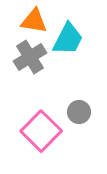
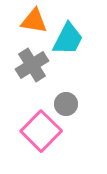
gray cross: moved 2 px right, 8 px down
gray circle: moved 13 px left, 8 px up
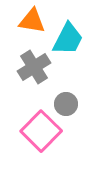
orange triangle: moved 2 px left
gray cross: moved 2 px right, 2 px down
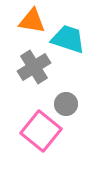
cyan trapezoid: rotated 99 degrees counterclockwise
pink square: rotated 6 degrees counterclockwise
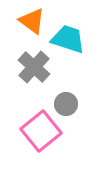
orange triangle: rotated 28 degrees clockwise
gray cross: rotated 16 degrees counterclockwise
pink square: rotated 12 degrees clockwise
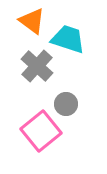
gray cross: moved 3 px right, 1 px up
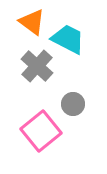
orange triangle: moved 1 px down
cyan trapezoid: rotated 9 degrees clockwise
gray circle: moved 7 px right
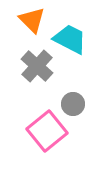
orange triangle: moved 2 px up; rotated 8 degrees clockwise
cyan trapezoid: moved 2 px right
pink square: moved 6 px right
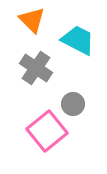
cyan trapezoid: moved 8 px right, 1 px down
gray cross: moved 1 px left, 2 px down; rotated 8 degrees counterclockwise
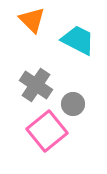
gray cross: moved 17 px down
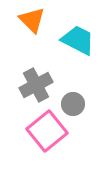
gray cross: rotated 28 degrees clockwise
